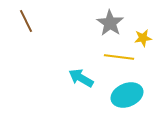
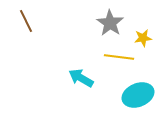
cyan ellipse: moved 11 px right
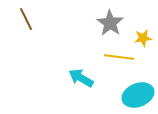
brown line: moved 2 px up
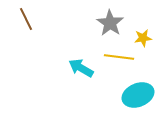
cyan arrow: moved 10 px up
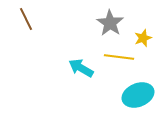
yellow star: rotated 12 degrees counterclockwise
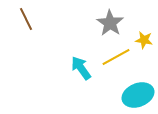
yellow star: moved 1 px right, 2 px down; rotated 30 degrees clockwise
yellow line: moved 3 px left; rotated 36 degrees counterclockwise
cyan arrow: rotated 25 degrees clockwise
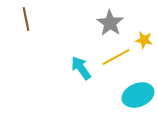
brown line: rotated 15 degrees clockwise
